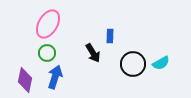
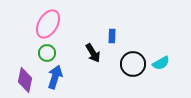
blue rectangle: moved 2 px right
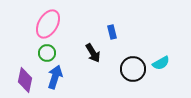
blue rectangle: moved 4 px up; rotated 16 degrees counterclockwise
black circle: moved 5 px down
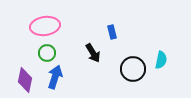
pink ellipse: moved 3 px left, 2 px down; rotated 52 degrees clockwise
cyan semicircle: moved 3 px up; rotated 48 degrees counterclockwise
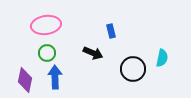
pink ellipse: moved 1 px right, 1 px up
blue rectangle: moved 1 px left, 1 px up
black arrow: rotated 36 degrees counterclockwise
cyan semicircle: moved 1 px right, 2 px up
blue arrow: rotated 20 degrees counterclockwise
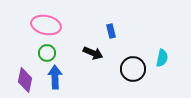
pink ellipse: rotated 20 degrees clockwise
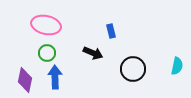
cyan semicircle: moved 15 px right, 8 px down
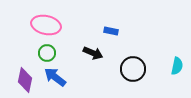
blue rectangle: rotated 64 degrees counterclockwise
blue arrow: rotated 50 degrees counterclockwise
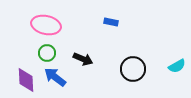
blue rectangle: moved 9 px up
black arrow: moved 10 px left, 6 px down
cyan semicircle: rotated 48 degrees clockwise
purple diamond: moved 1 px right; rotated 15 degrees counterclockwise
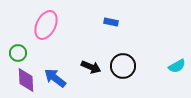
pink ellipse: rotated 76 degrees counterclockwise
green circle: moved 29 px left
black arrow: moved 8 px right, 8 px down
black circle: moved 10 px left, 3 px up
blue arrow: moved 1 px down
